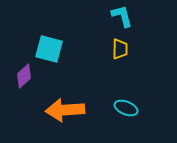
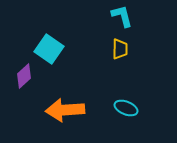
cyan square: rotated 20 degrees clockwise
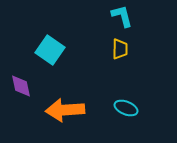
cyan square: moved 1 px right, 1 px down
purple diamond: moved 3 px left, 10 px down; rotated 60 degrees counterclockwise
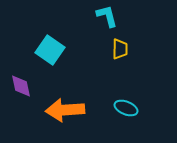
cyan L-shape: moved 15 px left
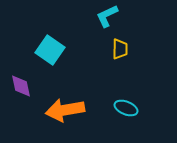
cyan L-shape: rotated 100 degrees counterclockwise
orange arrow: rotated 6 degrees counterclockwise
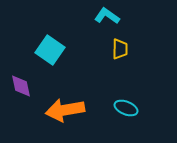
cyan L-shape: rotated 60 degrees clockwise
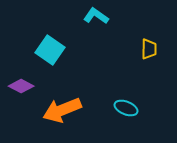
cyan L-shape: moved 11 px left
yellow trapezoid: moved 29 px right
purple diamond: rotated 50 degrees counterclockwise
orange arrow: moved 3 px left; rotated 12 degrees counterclockwise
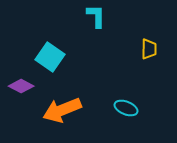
cyan L-shape: rotated 55 degrees clockwise
cyan square: moved 7 px down
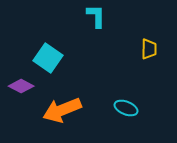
cyan square: moved 2 px left, 1 px down
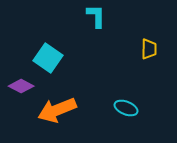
orange arrow: moved 5 px left
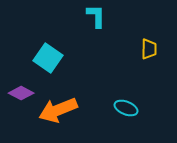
purple diamond: moved 7 px down
orange arrow: moved 1 px right
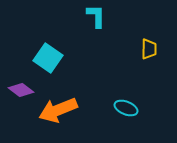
purple diamond: moved 3 px up; rotated 10 degrees clockwise
